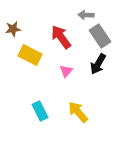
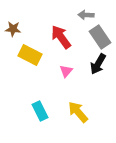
brown star: rotated 14 degrees clockwise
gray rectangle: moved 1 px down
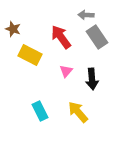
brown star: rotated 14 degrees clockwise
gray rectangle: moved 3 px left
black arrow: moved 6 px left, 15 px down; rotated 35 degrees counterclockwise
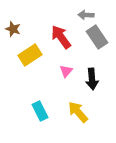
yellow rectangle: rotated 60 degrees counterclockwise
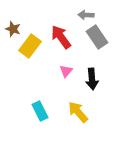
yellow rectangle: moved 9 px up; rotated 20 degrees counterclockwise
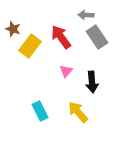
black arrow: moved 3 px down
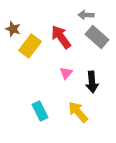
gray rectangle: rotated 15 degrees counterclockwise
pink triangle: moved 2 px down
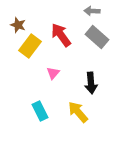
gray arrow: moved 6 px right, 4 px up
brown star: moved 5 px right, 4 px up
red arrow: moved 2 px up
pink triangle: moved 13 px left
black arrow: moved 1 px left, 1 px down
